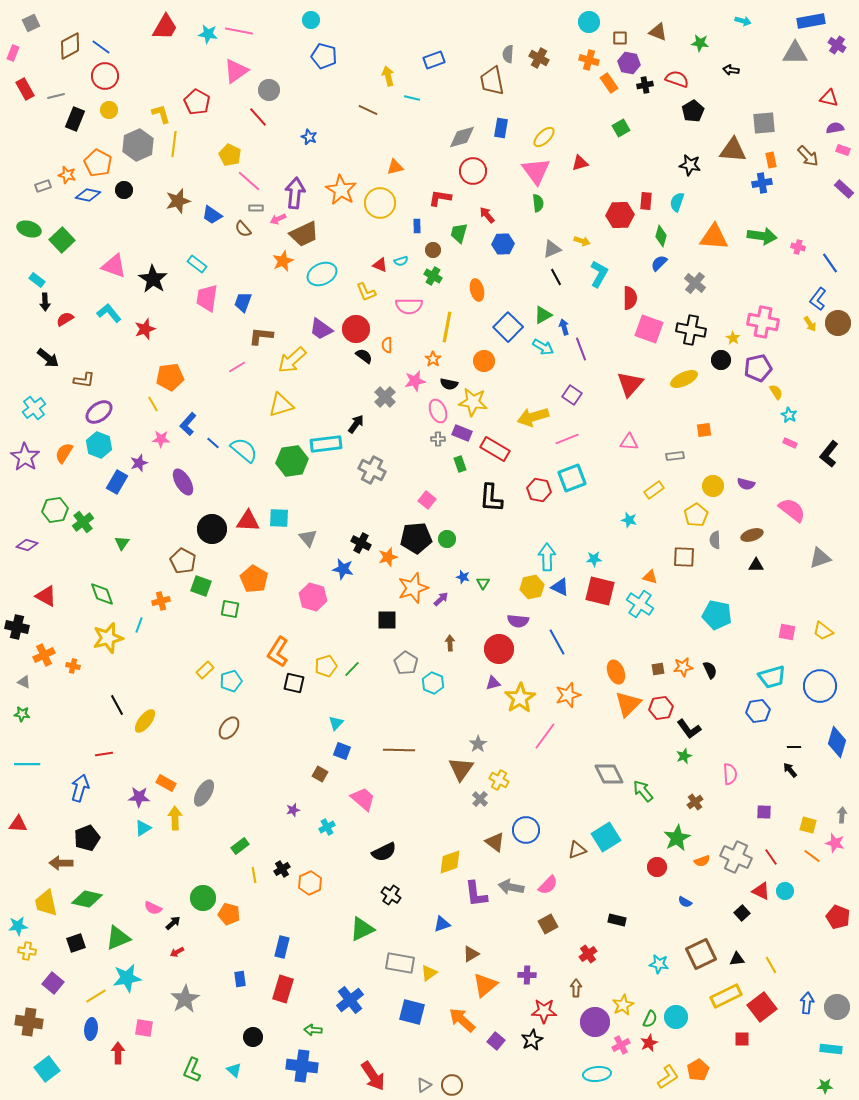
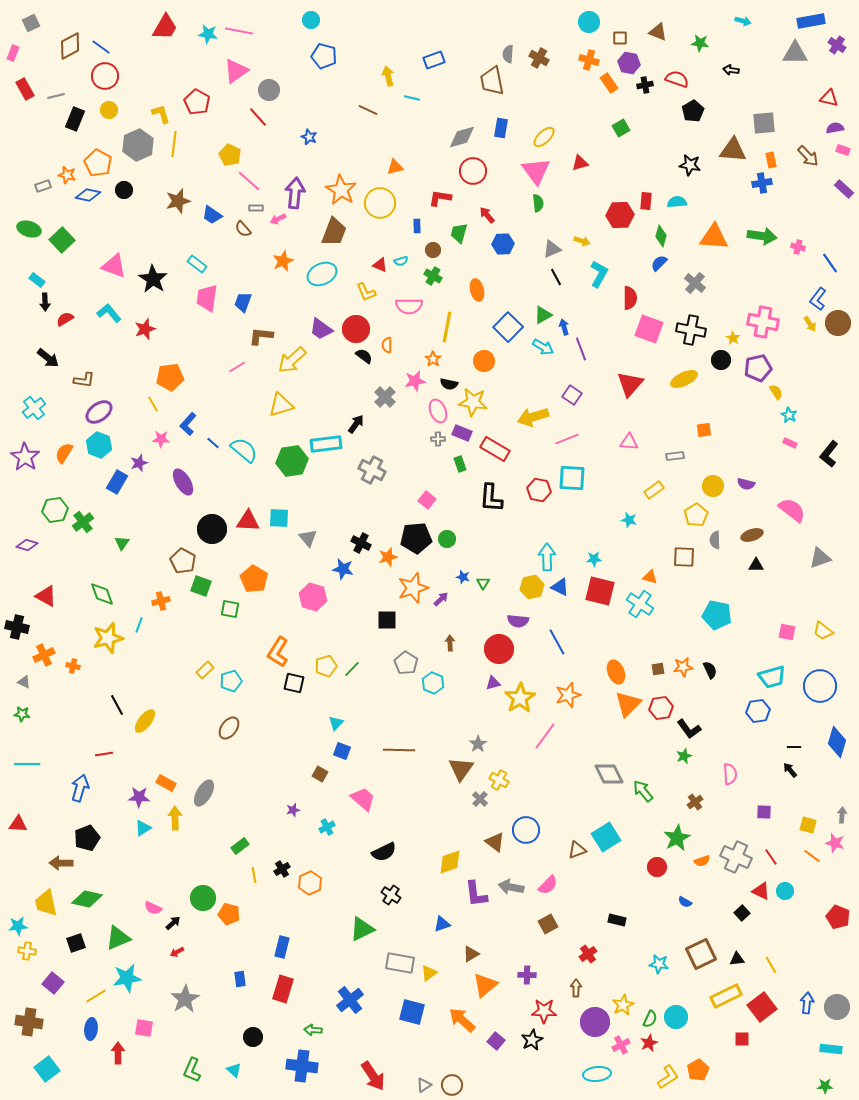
cyan semicircle at (677, 202): rotated 66 degrees clockwise
brown trapezoid at (304, 234): moved 30 px right, 2 px up; rotated 44 degrees counterclockwise
cyan square at (572, 478): rotated 24 degrees clockwise
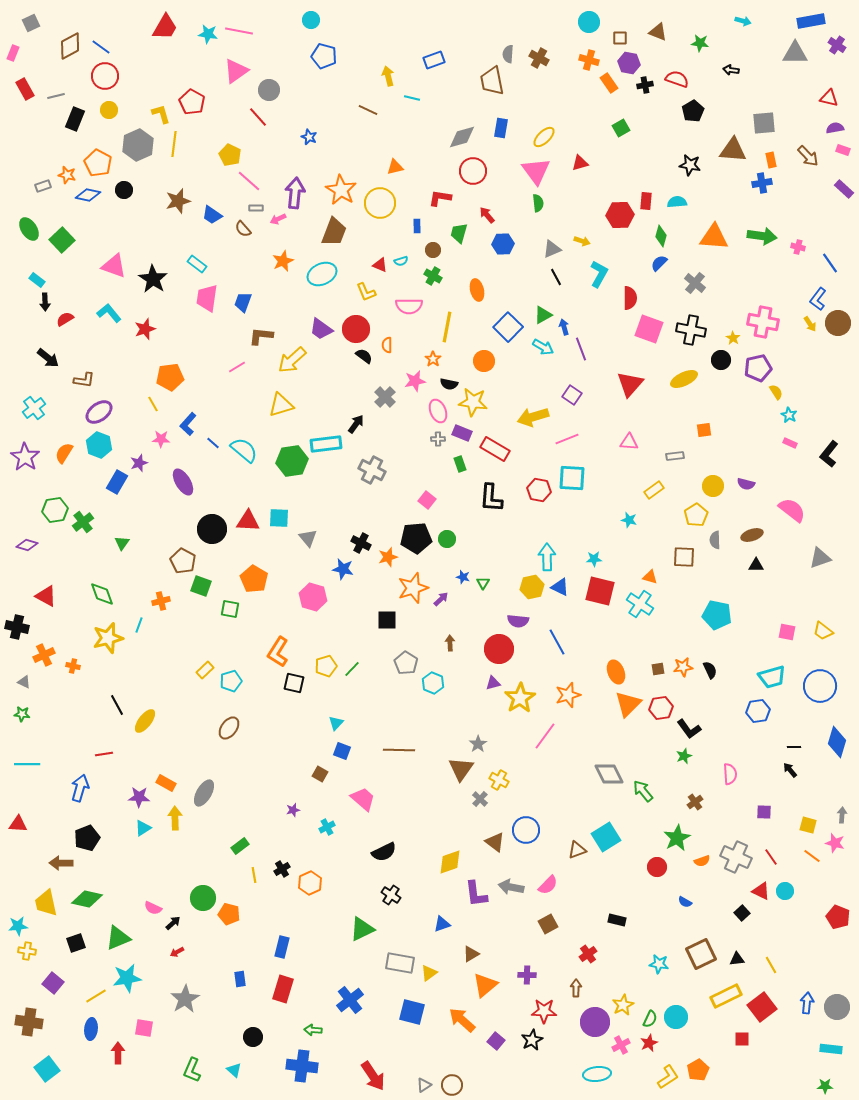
red pentagon at (197, 102): moved 5 px left
green ellipse at (29, 229): rotated 40 degrees clockwise
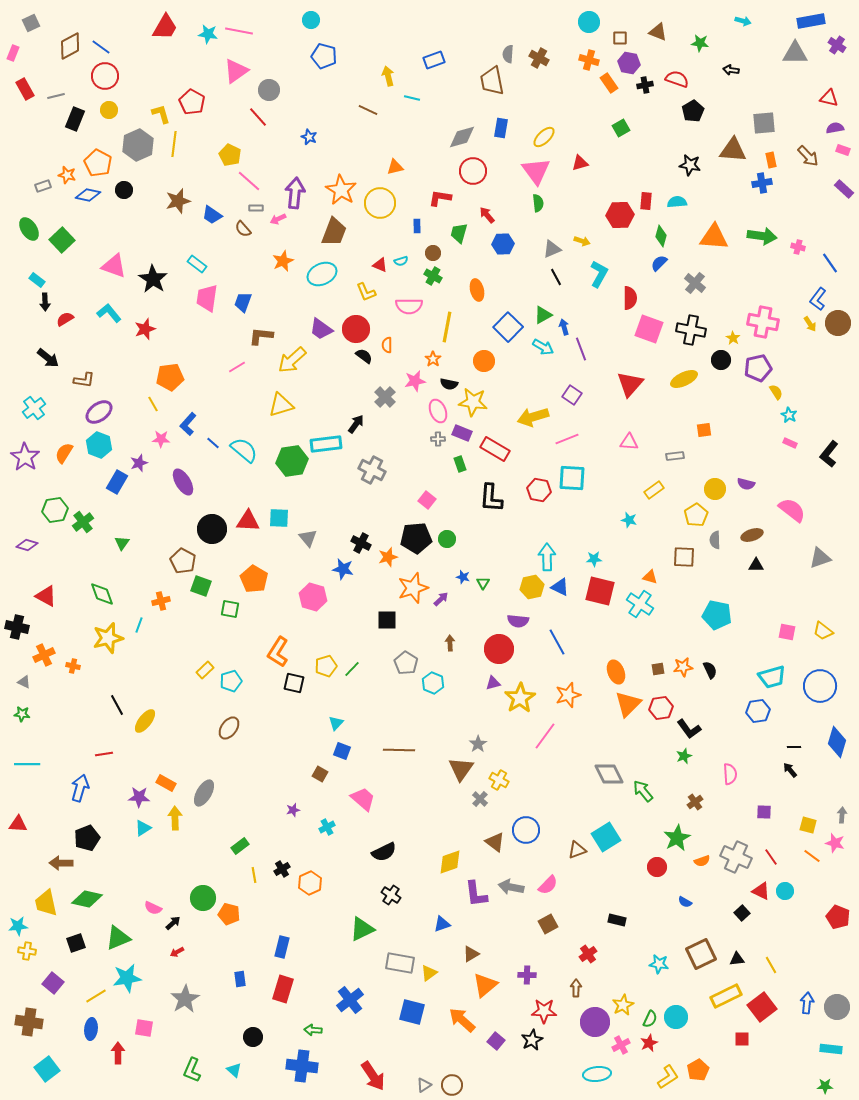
brown circle at (433, 250): moved 3 px down
yellow circle at (713, 486): moved 2 px right, 3 px down
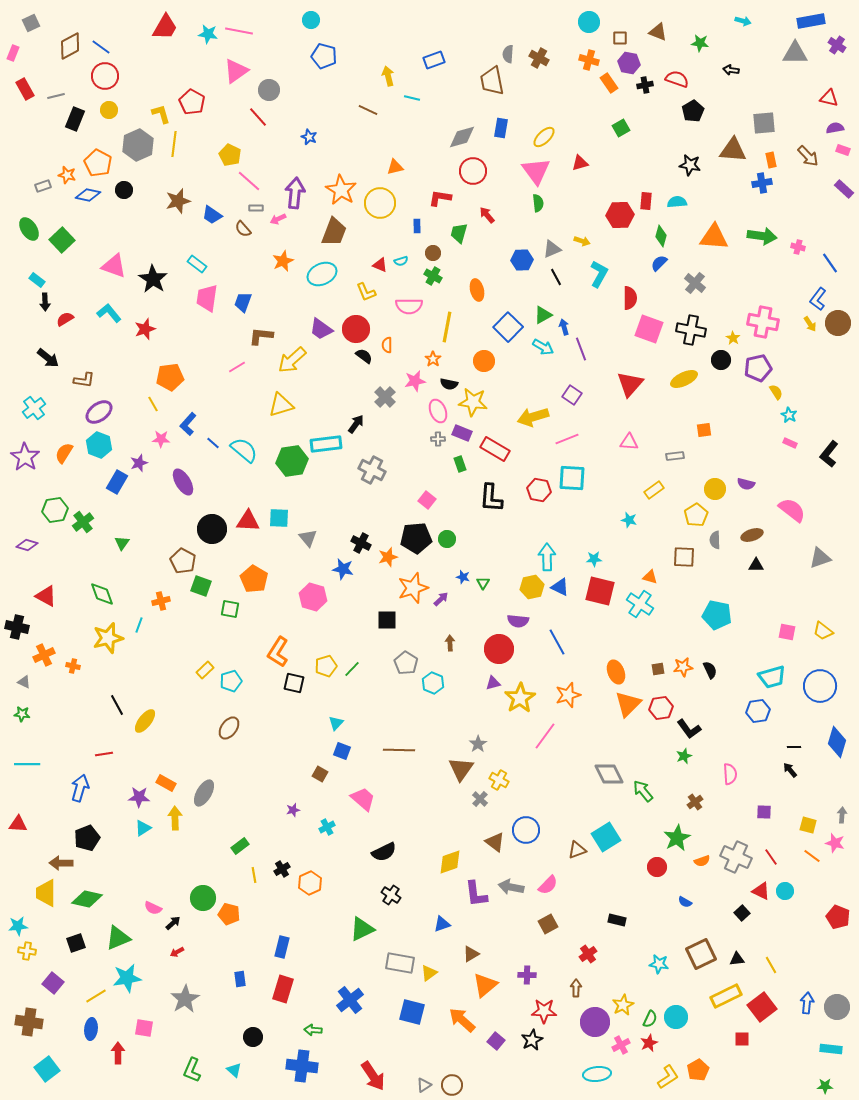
blue hexagon at (503, 244): moved 19 px right, 16 px down
yellow trapezoid at (46, 903): moved 10 px up; rotated 12 degrees clockwise
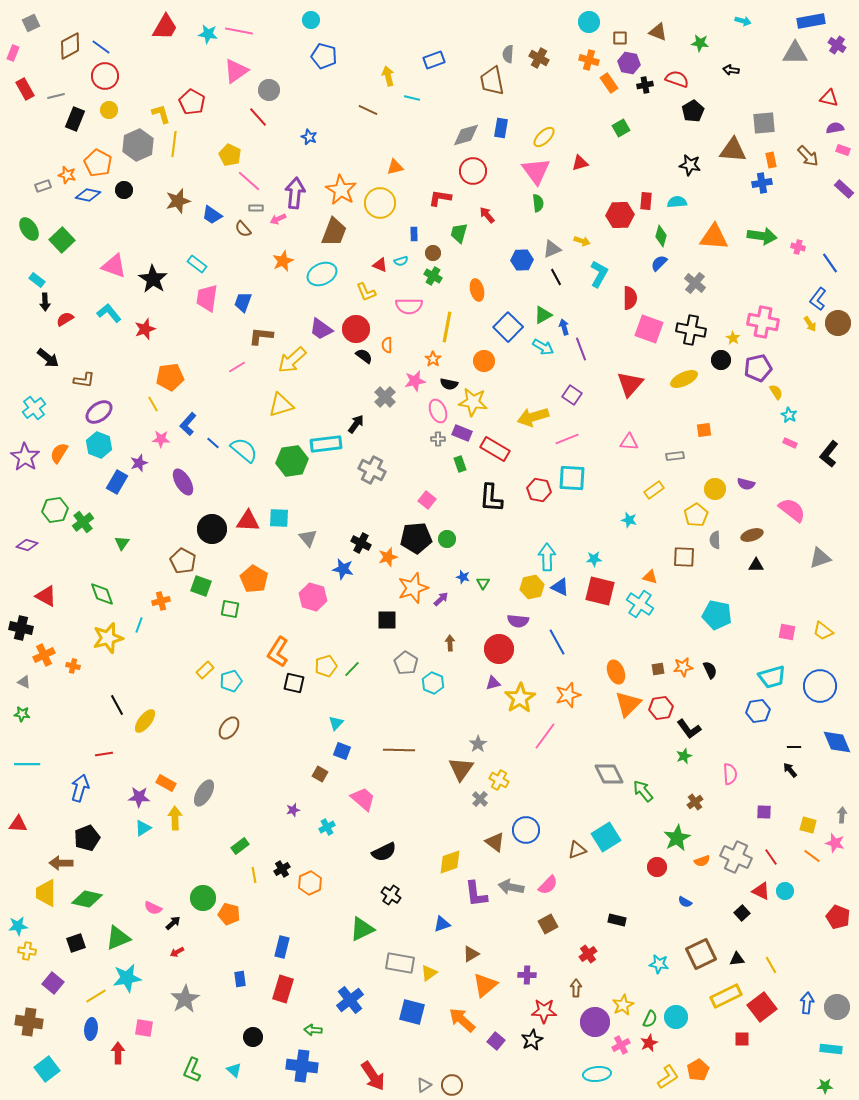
gray diamond at (462, 137): moved 4 px right, 2 px up
blue rectangle at (417, 226): moved 3 px left, 8 px down
orange semicircle at (64, 453): moved 5 px left
black cross at (17, 627): moved 4 px right, 1 px down
blue diamond at (837, 742): rotated 40 degrees counterclockwise
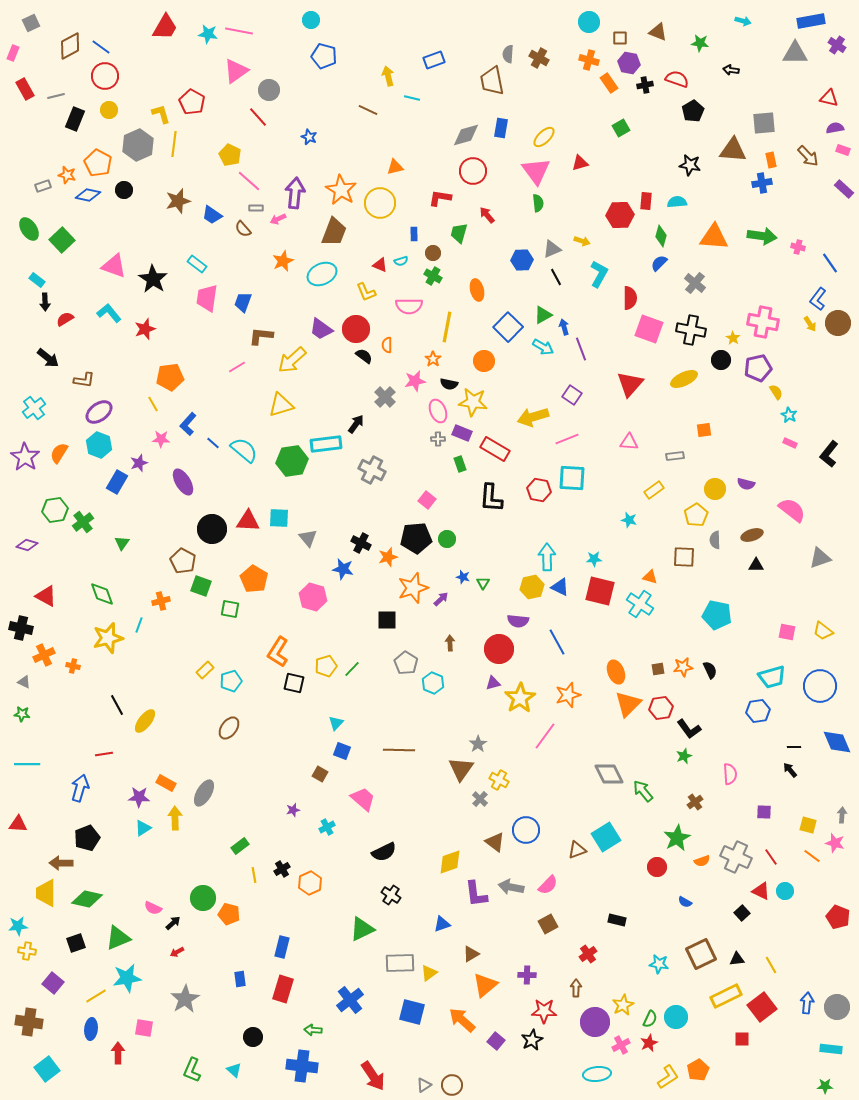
gray rectangle at (400, 963): rotated 12 degrees counterclockwise
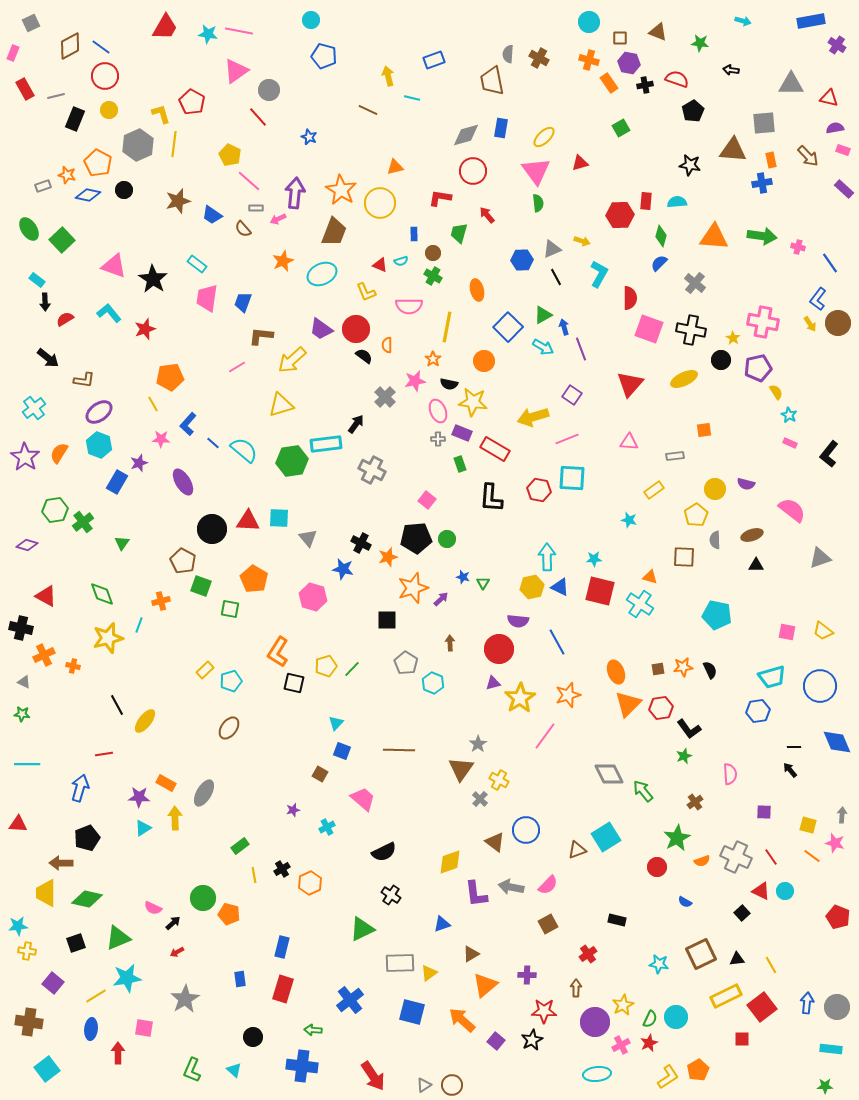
gray triangle at (795, 53): moved 4 px left, 31 px down
